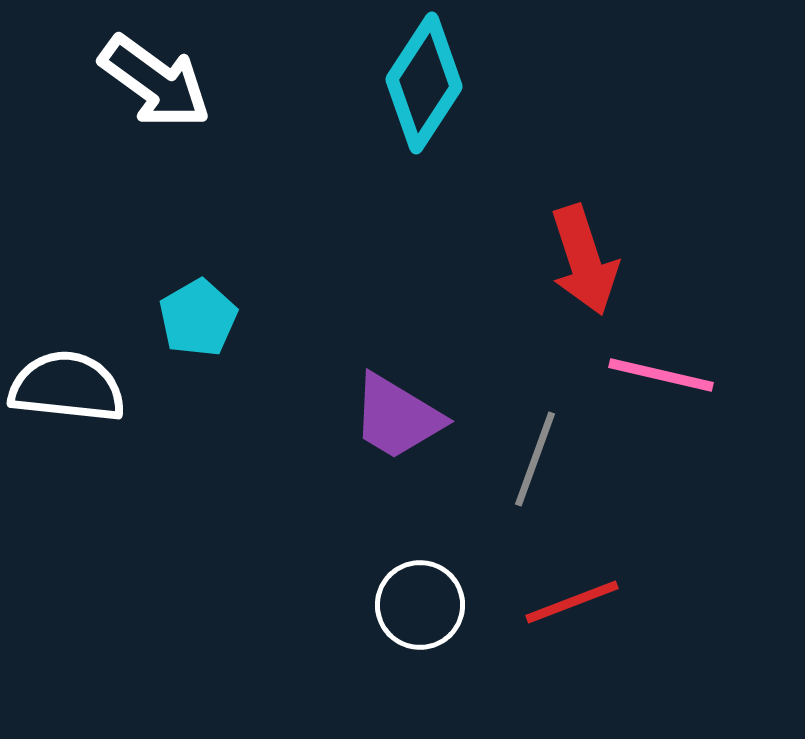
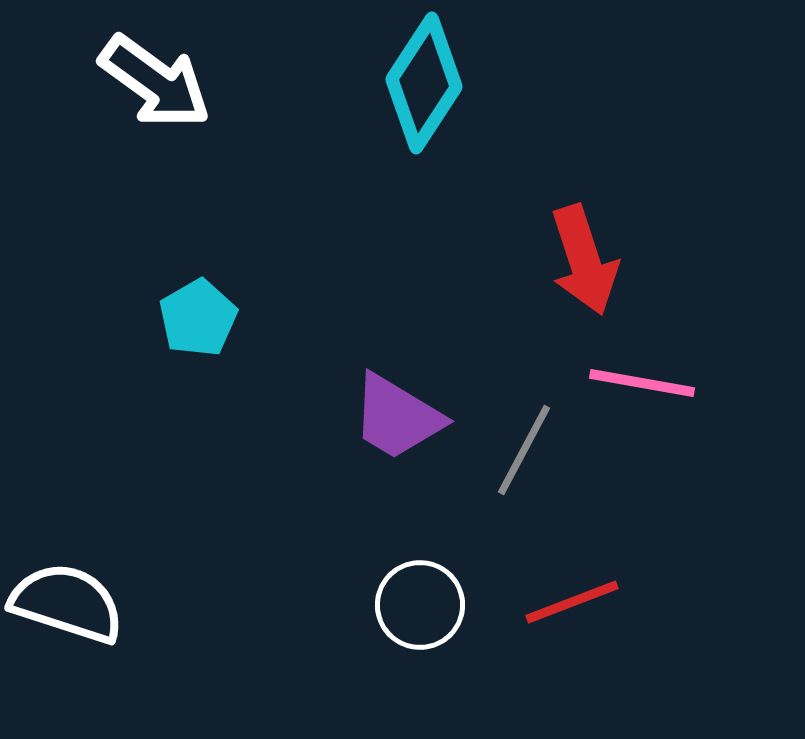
pink line: moved 19 px left, 8 px down; rotated 3 degrees counterclockwise
white semicircle: moved 216 px down; rotated 12 degrees clockwise
gray line: moved 11 px left, 9 px up; rotated 8 degrees clockwise
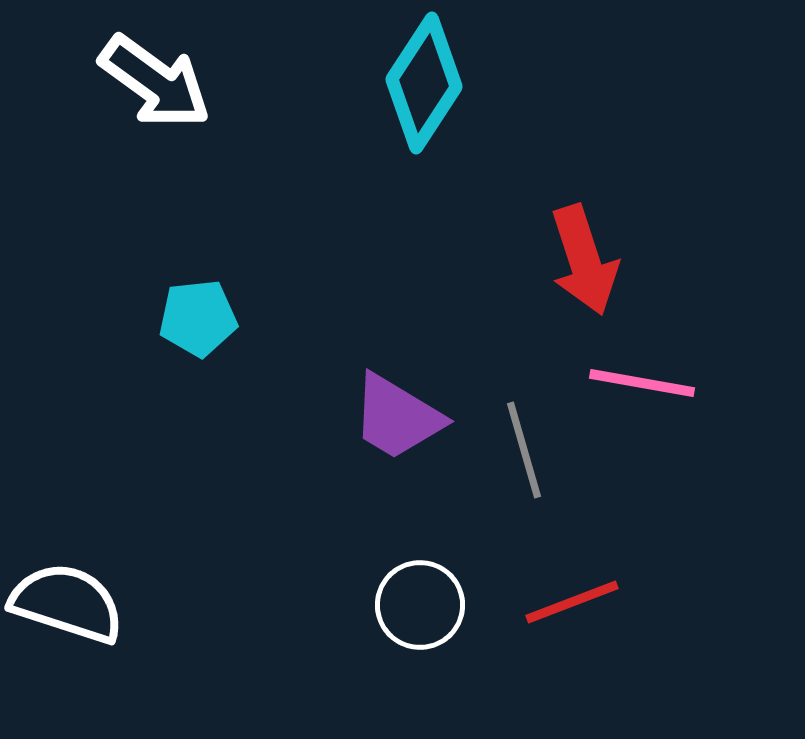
cyan pentagon: rotated 24 degrees clockwise
gray line: rotated 44 degrees counterclockwise
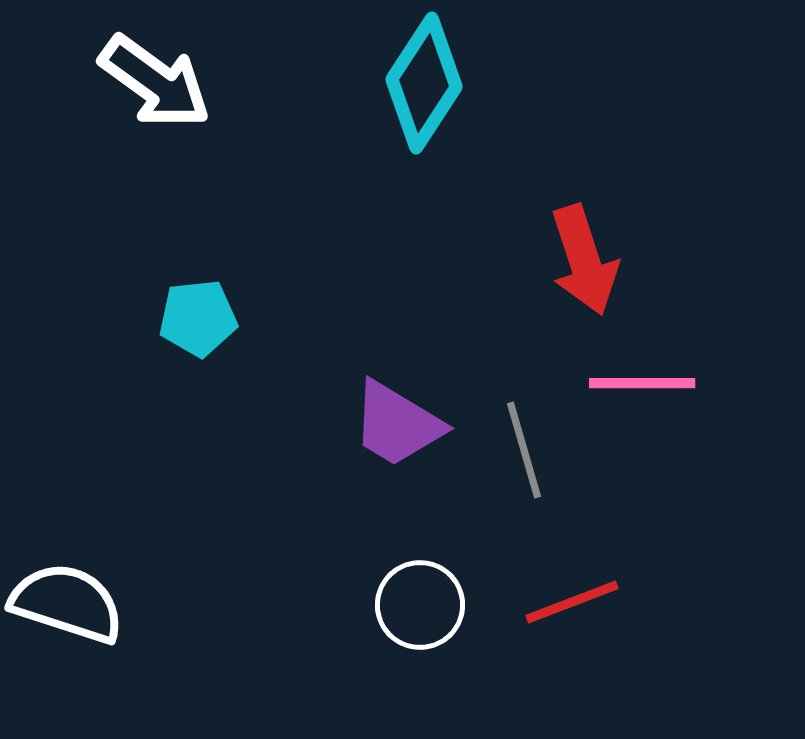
pink line: rotated 10 degrees counterclockwise
purple trapezoid: moved 7 px down
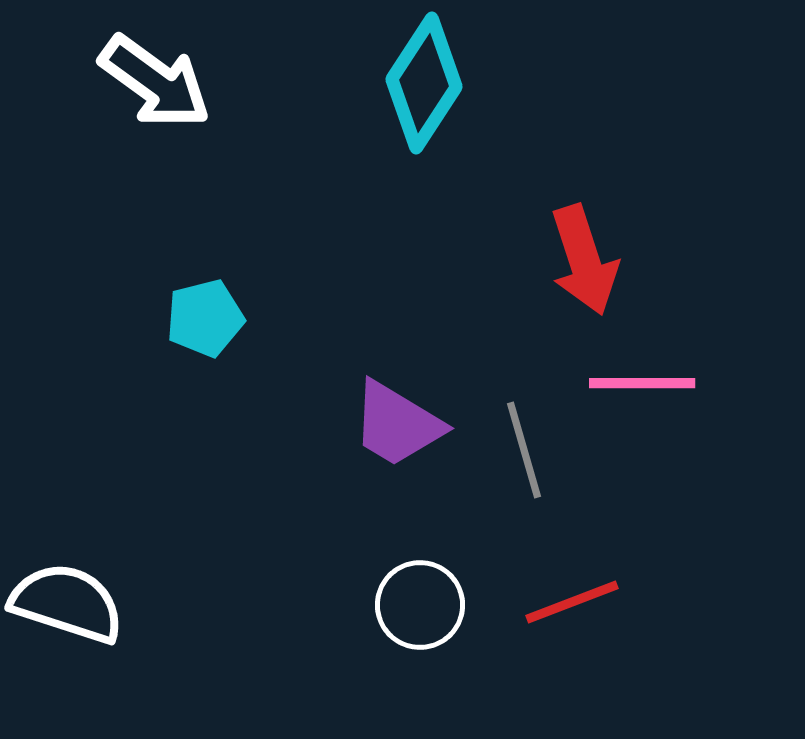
cyan pentagon: moved 7 px right; rotated 8 degrees counterclockwise
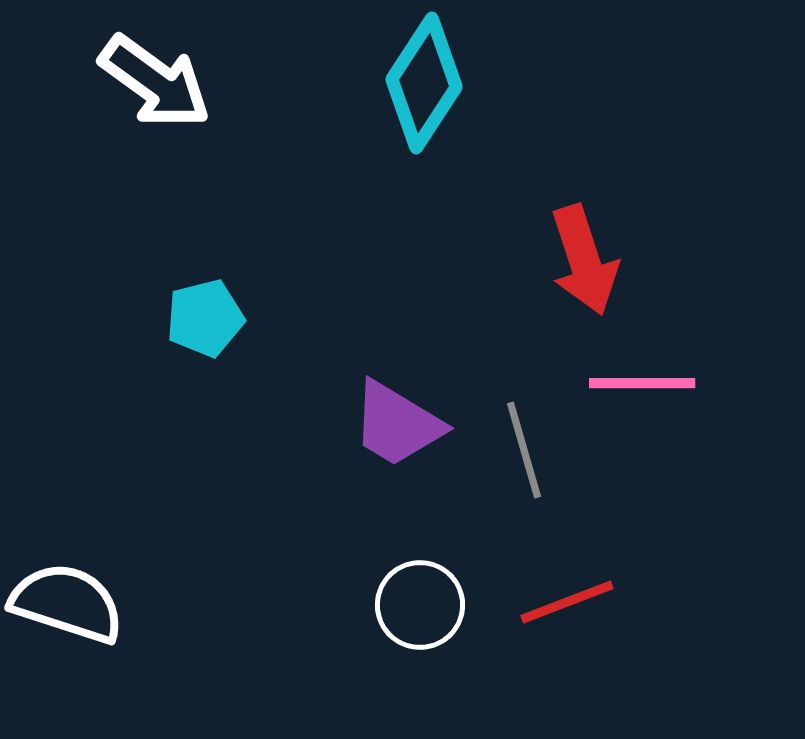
red line: moved 5 px left
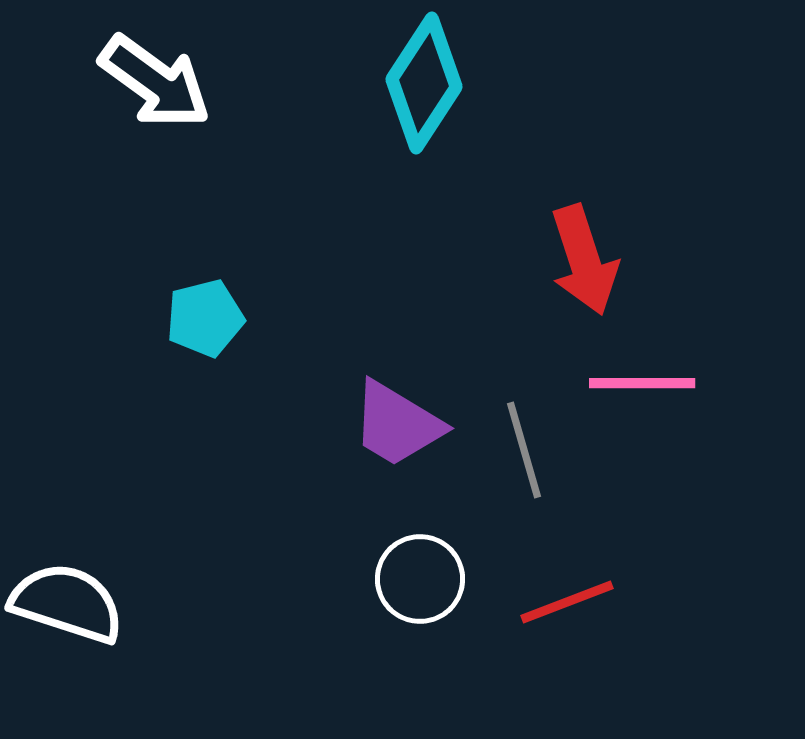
white circle: moved 26 px up
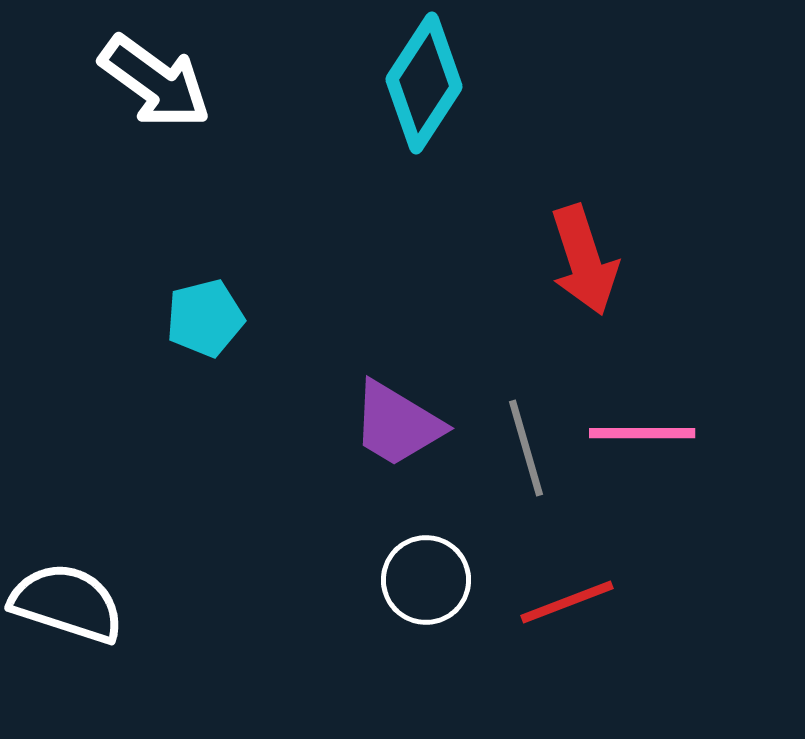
pink line: moved 50 px down
gray line: moved 2 px right, 2 px up
white circle: moved 6 px right, 1 px down
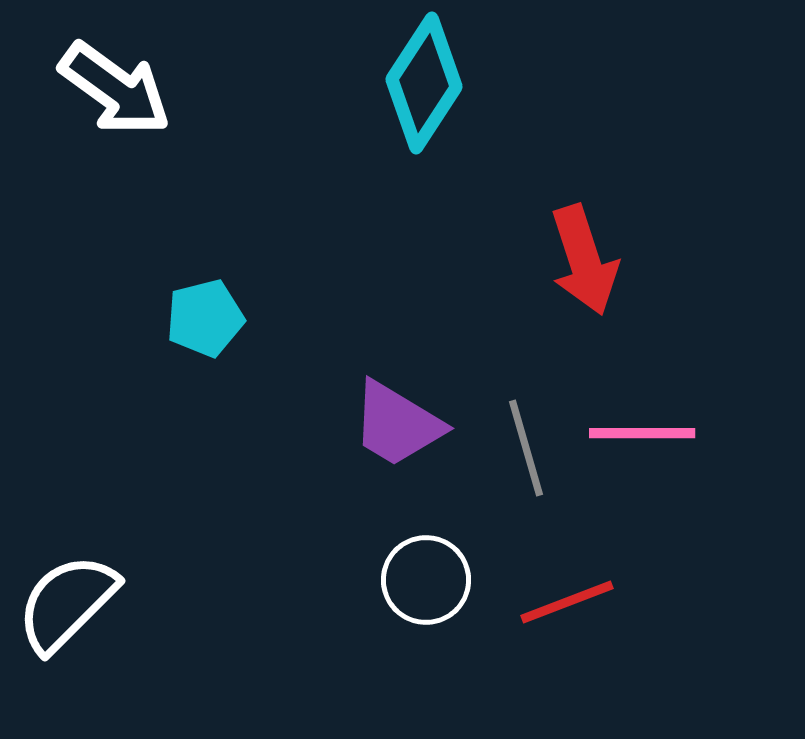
white arrow: moved 40 px left, 7 px down
white semicircle: rotated 63 degrees counterclockwise
